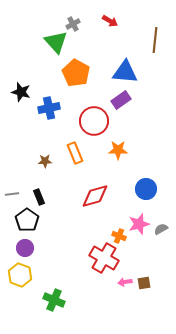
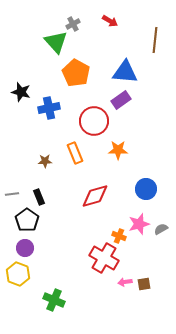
yellow hexagon: moved 2 px left, 1 px up
brown square: moved 1 px down
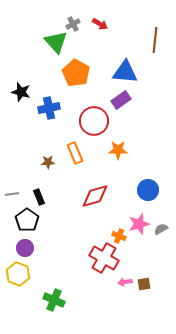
red arrow: moved 10 px left, 3 px down
brown star: moved 3 px right, 1 px down
blue circle: moved 2 px right, 1 px down
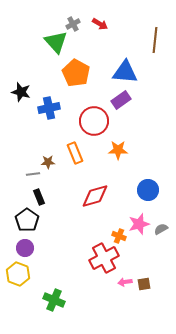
gray line: moved 21 px right, 20 px up
red cross: rotated 32 degrees clockwise
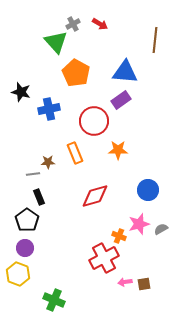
blue cross: moved 1 px down
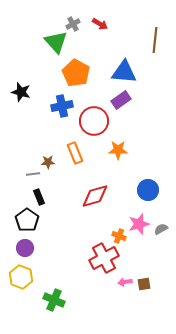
blue triangle: moved 1 px left
blue cross: moved 13 px right, 3 px up
yellow hexagon: moved 3 px right, 3 px down
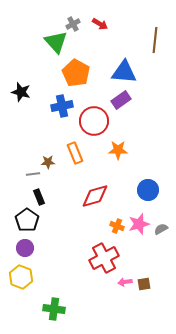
orange cross: moved 2 px left, 10 px up
green cross: moved 9 px down; rotated 15 degrees counterclockwise
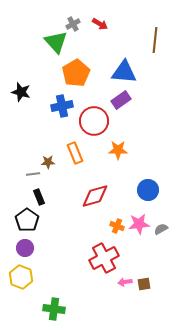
orange pentagon: rotated 12 degrees clockwise
pink star: rotated 10 degrees clockwise
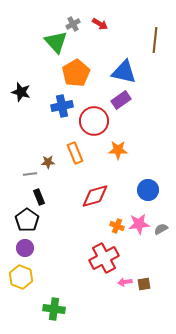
blue triangle: rotated 8 degrees clockwise
gray line: moved 3 px left
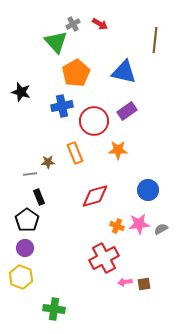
purple rectangle: moved 6 px right, 11 px down
